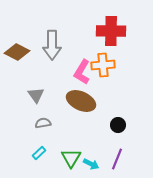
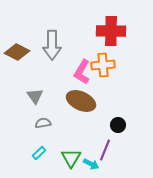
gray triangle: moved 1 px left, 1 px down
purple line: moved 12 px left, 9 px up
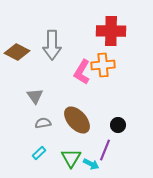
brown ellipse: moved 4 px left, 19 px down; rotated 24 degrees clockwise
